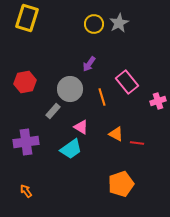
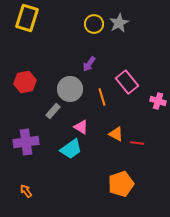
pink cross: rotated 35 degrees clockwise
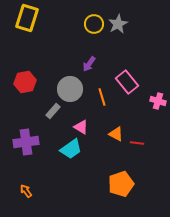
gray star: moved 1 px left, 1 px down
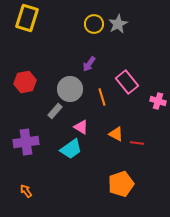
gray rectangle: moved 2 px right
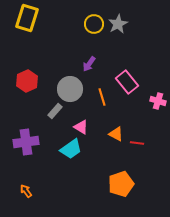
red hexagon: moved 2 px right, 1 px up; rotated 15 degrees counterclockwise
